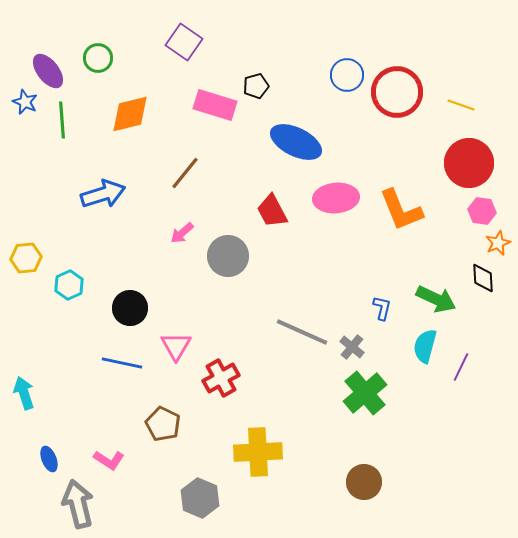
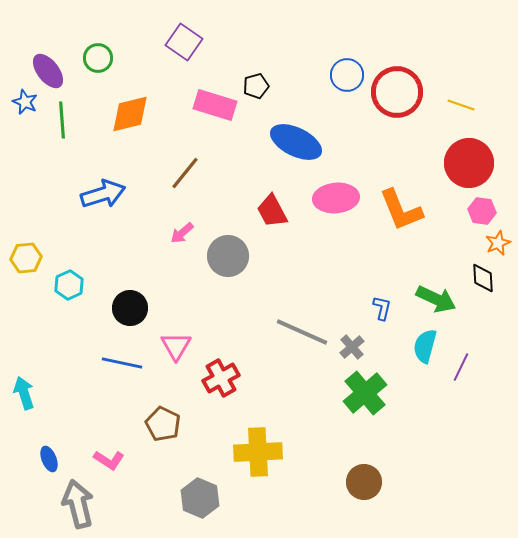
gray cross at (352, 347): rotated 10 degrees clockwise
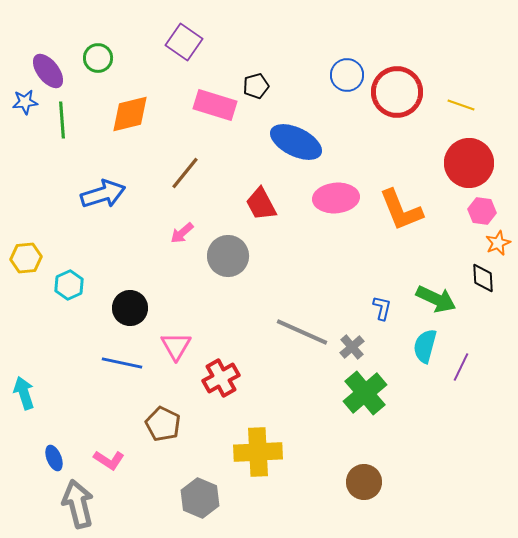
blue star at (25, 102): rotated 30 degrees counterclockwise
red trapezoid at (272, 211): moved 11 px left, 7 px up
blue ellipse at (49, 459): moved 5 px right, 1 px up
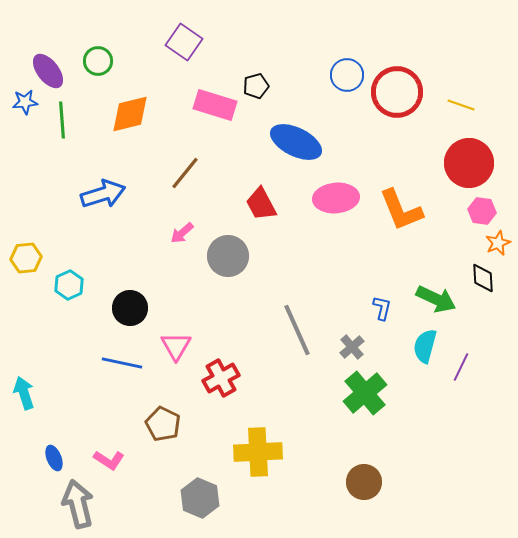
green circle at (98, 58): moved 3 px down
gray line at (302, 332): moved 5 px left, 2 px up; rotated 42 degrees clockwise
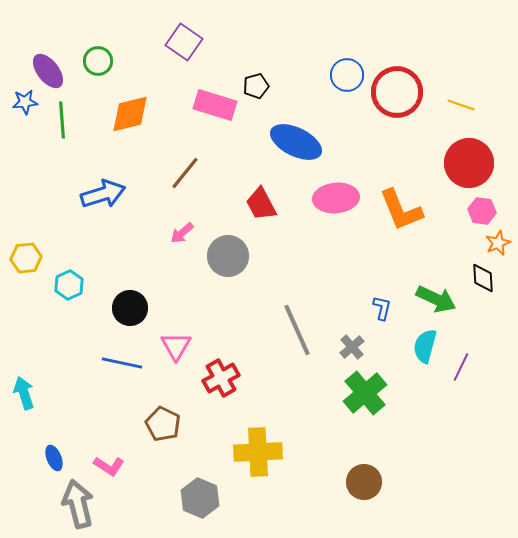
pink L-shape at (109, 460): moved 6 px down
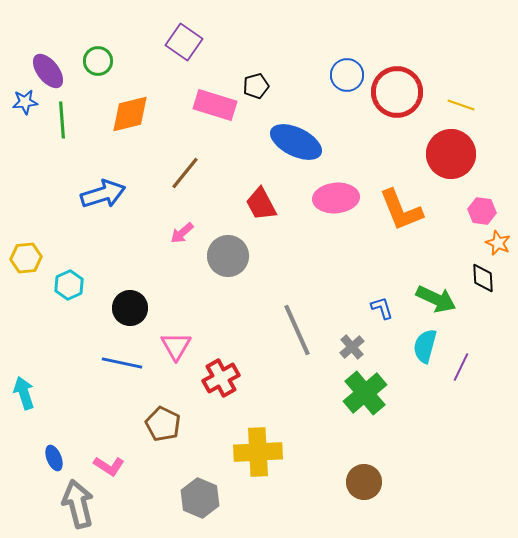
red circle at (469, 163): moved 18 px left, 9 px up
orange star at (498, 243): rotated 25 degrees counterclockwise
blue L-shape at (382, 308): rotated 30 degrees counterclockwise
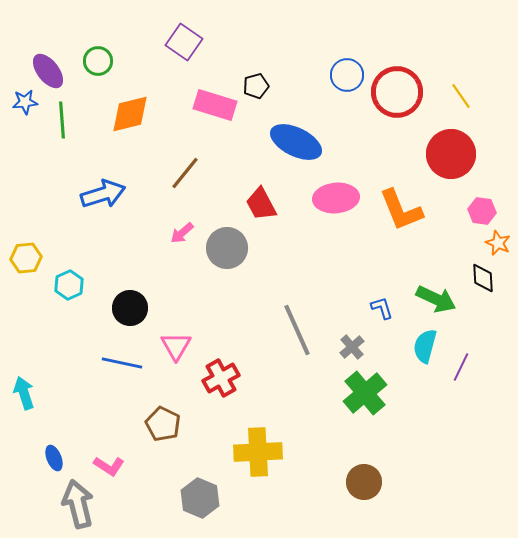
yellow line at (461, 105): moved 9 px up; rotated 36 degrees clockwise
gray circle at (228, 256): moved 1 px left, 8 px up
